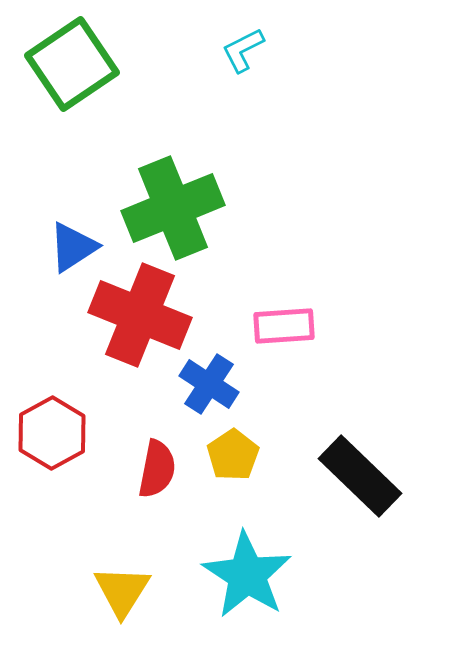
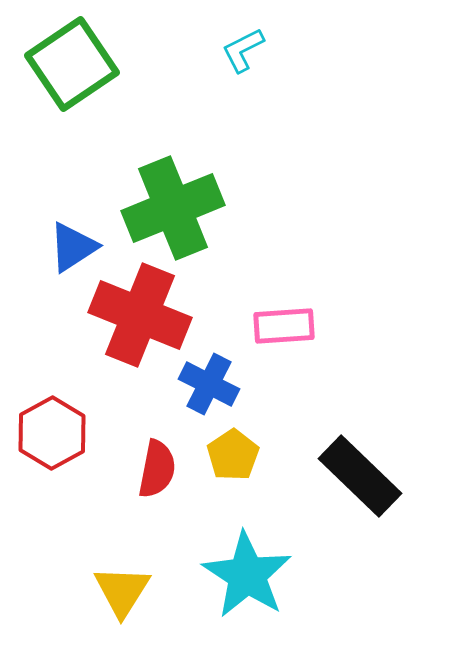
blue cross: rotated 6 degrees counterclockwise
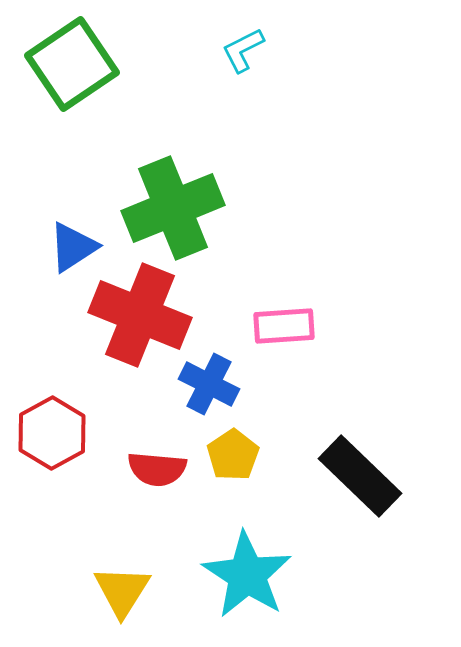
red semicircle: rotated 84 degrees clockwise
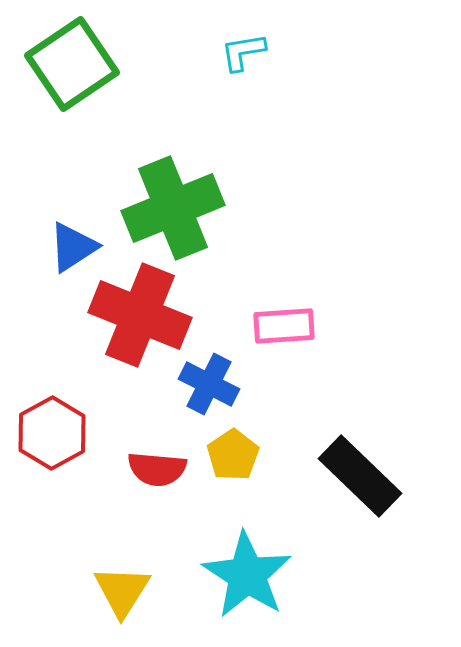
cyan L-shape: moved 2 px down; rotated 18 degrees clockwise
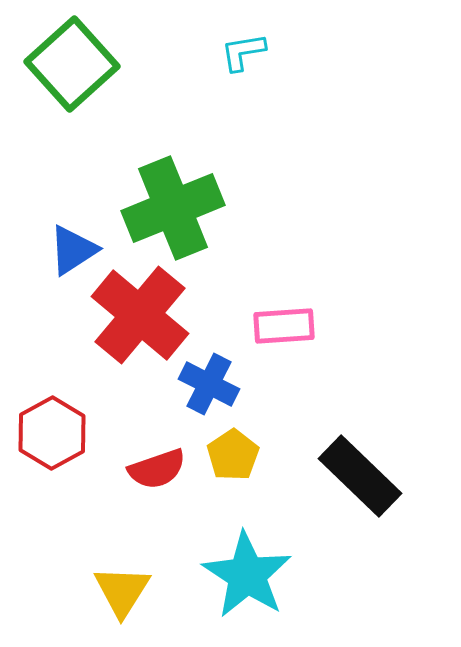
green square: rotated 8 degrees counterclockwise
blue triangle: moved 3 px down
red cross: rotated 18 degrees clockwise
red semicircle: rotated 24 degrees counterclockwise
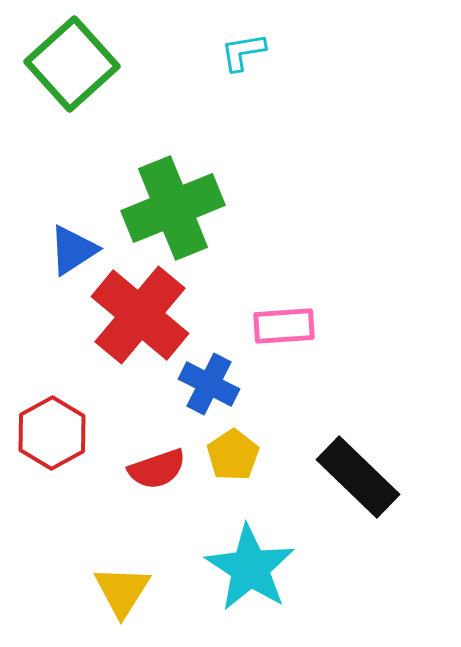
black rectangle: moved 2 px left, 1 px down
cyan star: moved 3 px right, 7 px up
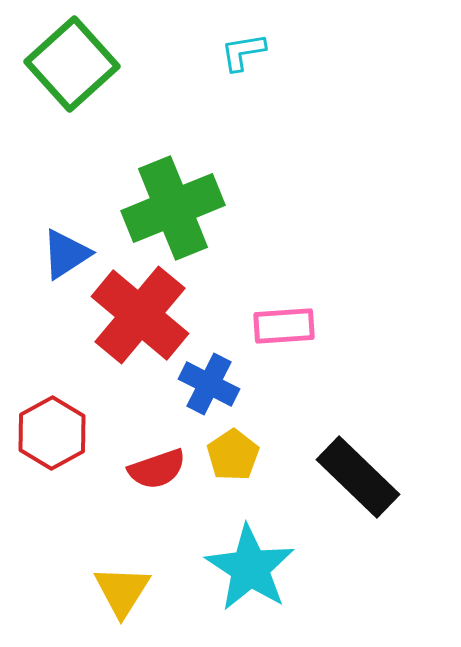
blue triangle: moved 7 px left, 4 px down
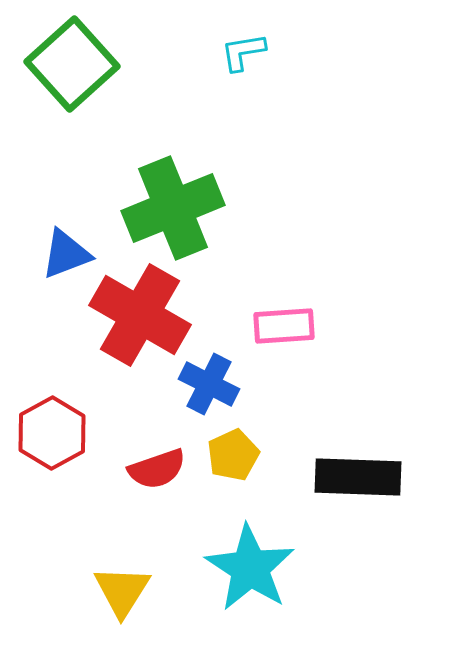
blue triangle: rotated 12 degrees clockwise
red cross: rotated 10 degrees counterclockwise
yellow pentagon: rotated 9 degrees clockwise
black rectangle: rotated 42 degrees counterclockwise
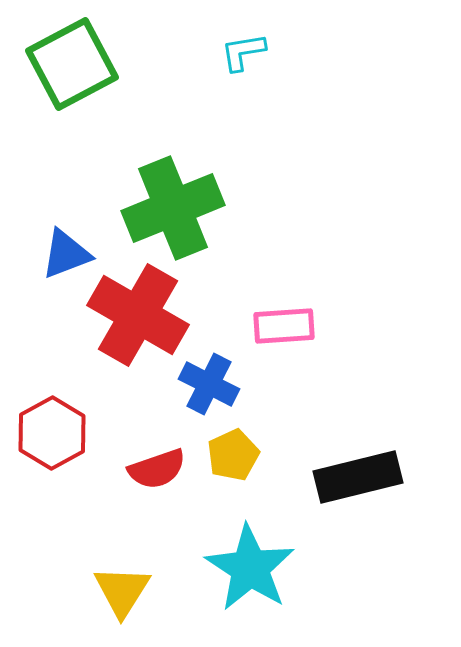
green square: rotated 14 degrees clockwise
red cross: moved 2 px left
black rectangle: rotated 16 degrees counterclockwise
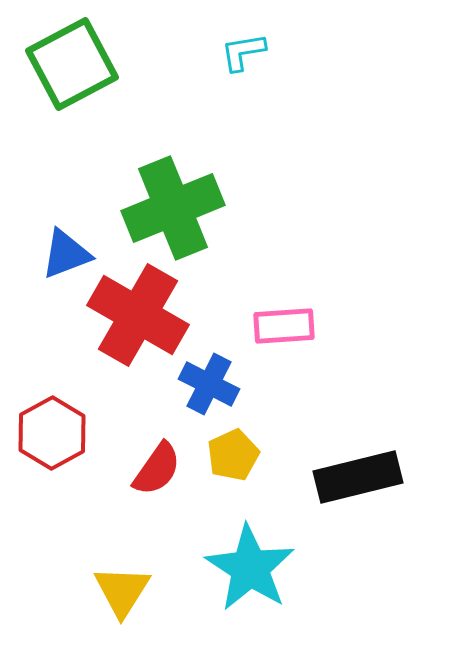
red semicircle: rotated 36 degrees counterclockwise
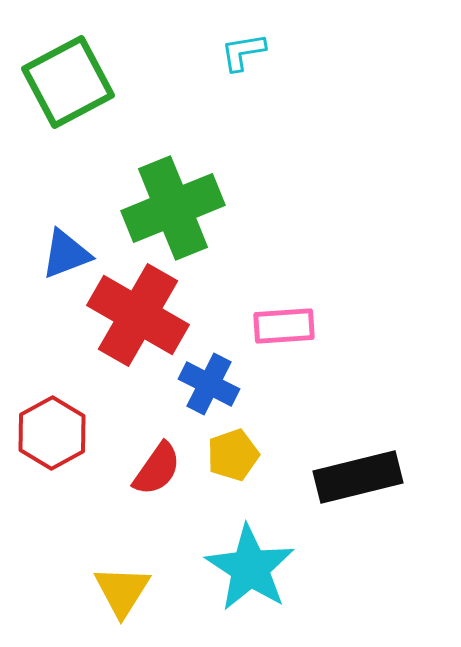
green square: moved 4 px left, 18 px down
yellow pentagon: rotated 6 degrees clockwise
